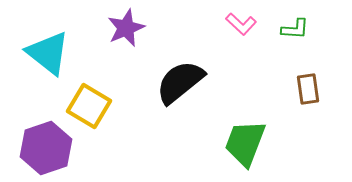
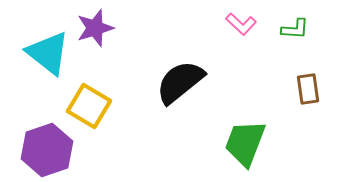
purple star: moved 31 px left; rotated 6 degrees clockwise
purple hexagon: moved 1 px right, 2 px down
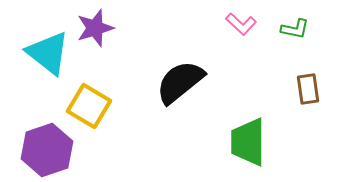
green L-shape: rotated 8 degrees clockwise
green trapezoid: moved 3 px right, 1 px up; rotated 21 degrees counterclockwise
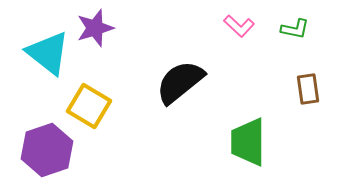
pink L-shape: moved 2 px left, 2 px down
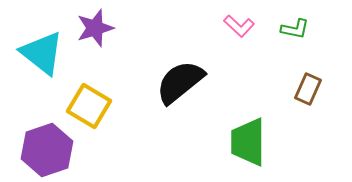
cyan triangle: moved 6 px left
brown rectangle: rotated 32 degrees clockwise
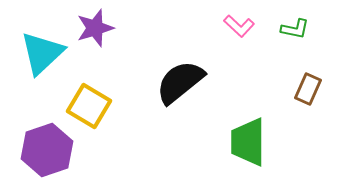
cyan triangle: rotated 39 degrees clockwise
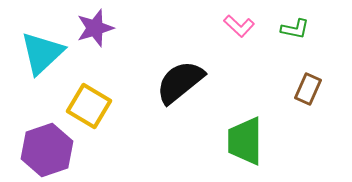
green trapezoid: moved 3 px left, 1 px up
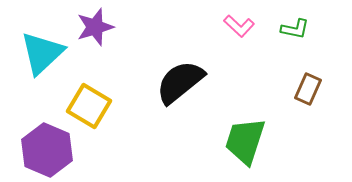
purple star: moved 1 px up
green trapezoid: rotated 18 degrees clockwise
purple hexagon: rotated 18 degrees counterclockwise
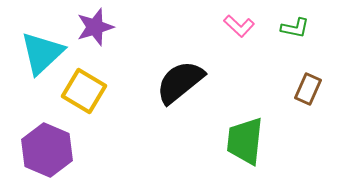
green L-shape: moved 1 px up
yellow square: moved 5 px left, 15 px up
green trapezoid: rotated 12 degrees counterclockwise
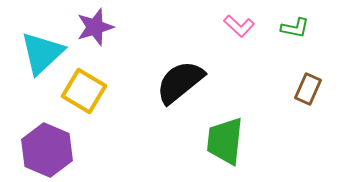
green trapezoid: moved 20 px left
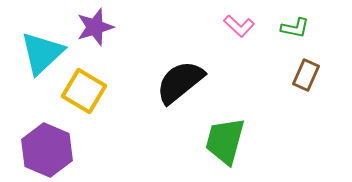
brown rectangle: moved 2 px left, 14 px up
green trapezoid: rotated 9 degrees clockwise
